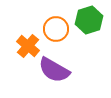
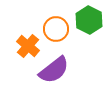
green hexagon: rotated 16 degrees counterclockwise
purple semicircle: rotated 68 degrees counterclockwise
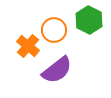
orange circle: moved 2 px left, 1 px down
purple semicircle: moved 3 px right
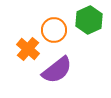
green hexagon: rotated 8 degrees clockwise
orange cross: moved 3 px down
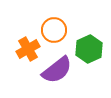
green hexagon: moved 29 px down
orange cross: rotated 20 degrees clockwise
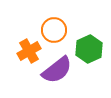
orange cross: moved 1 px right, 2 px down
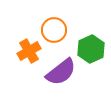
green hexagon: moved 2 px right
purple semicircle: moved 4 px right, 2 px down
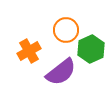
orange circle: moved 12 px right
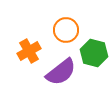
green hexagon: moved 3 px right, 4 px down; rotated 20 degrees counterclockwise
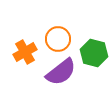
orange circle: moved 8 px left, 9 px down
orange cross: moved 4 px left, 1 px down
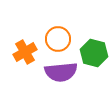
purple semicircle: rotated 32 degrees clockwise
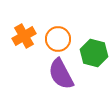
orange cross: moved 1 px left, 16 px up
purple semicircle: moved 2 px down; rotated 68 degrees clockwise
